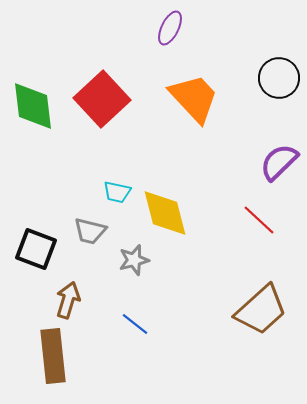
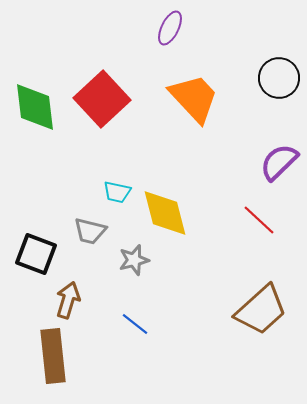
green diamond: moved 2 px right, 1 px down
black square: moved 5 px down
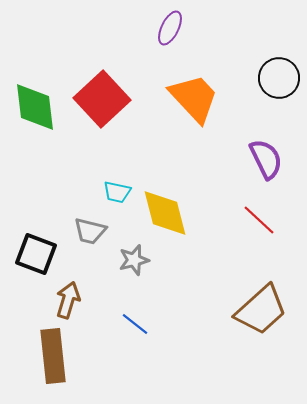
purple semicircle: moved 13 px left, 3 px up; rotated 108 degrees clockwise
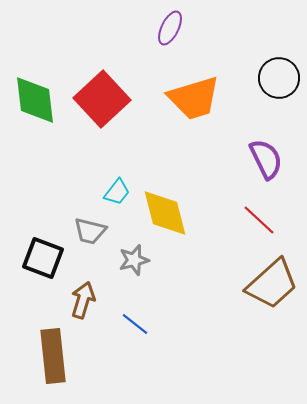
orange trapezoid: rotated 116 degrees clockwise
green diamond: moved 7 px up
cyan trapezoid: rotated 64 degrees counterclockwise
black square: moved 7 px right, 4 px down
brown arrow: moved 15 px right
brown trapezoid: moved 11 px right, 26 px up
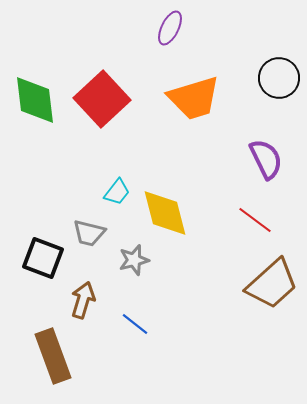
red line: moved 4 px left; rotated 6 degrees counterclockwise
gray trapezoid: moved 1 px left, 2 px down
brown rectangle: rotated 14 degrees counterclockwise
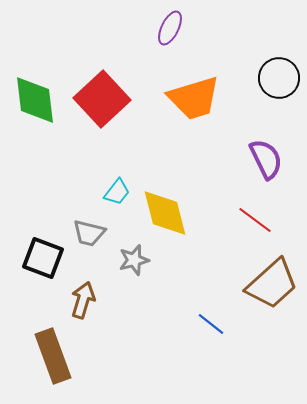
blue line: moved 76 px right
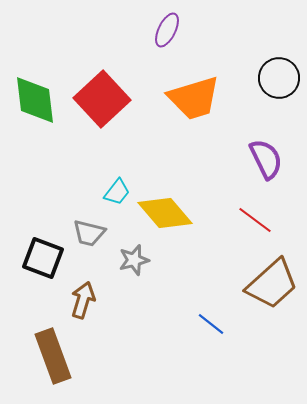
purple ellipse: moved 3 px left, 2 px down
yellow diamond: rotated 26 degrees counterclockwise
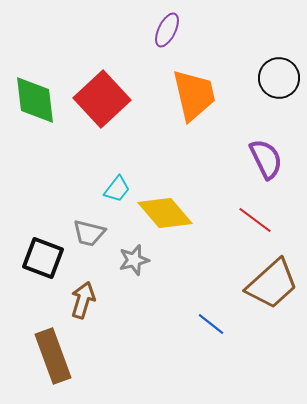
orange trapezoid: moved 3 px up; rotated 86 degrees counterclockwise
cyan trapezoid: moved 3 px up
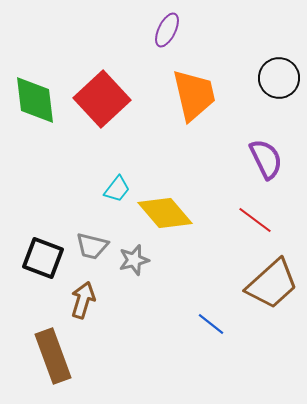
gray trapezoid: moved 3 px right, 13 px down
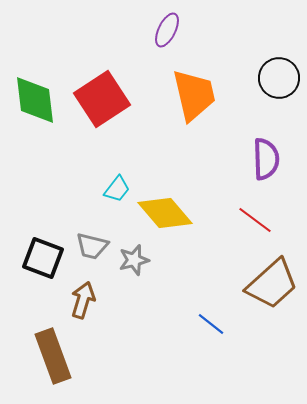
red square: rotated 10 degrees clockwise
purple semicircle: rotated 24 degrees clockwise
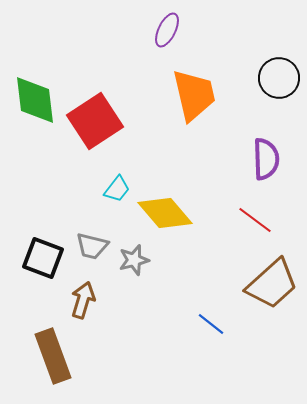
red square: moved 7 px left, 22 px down
